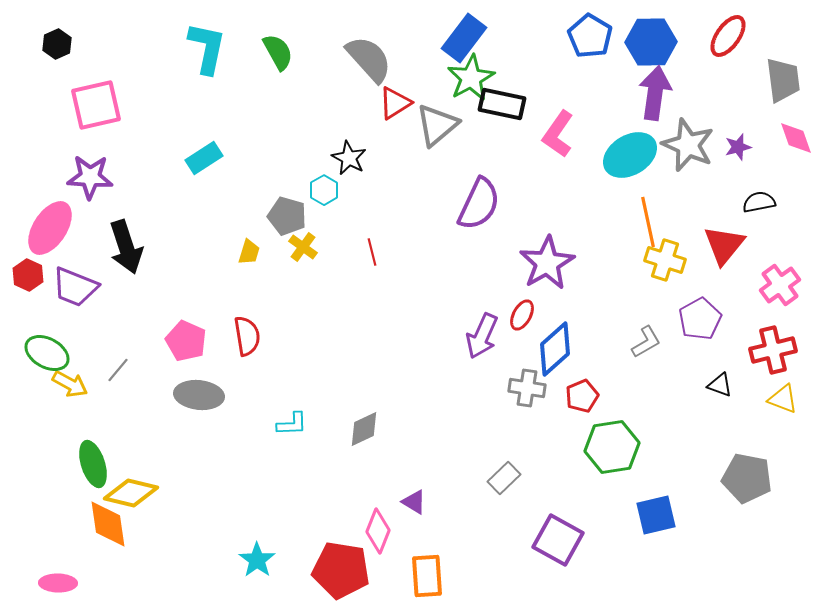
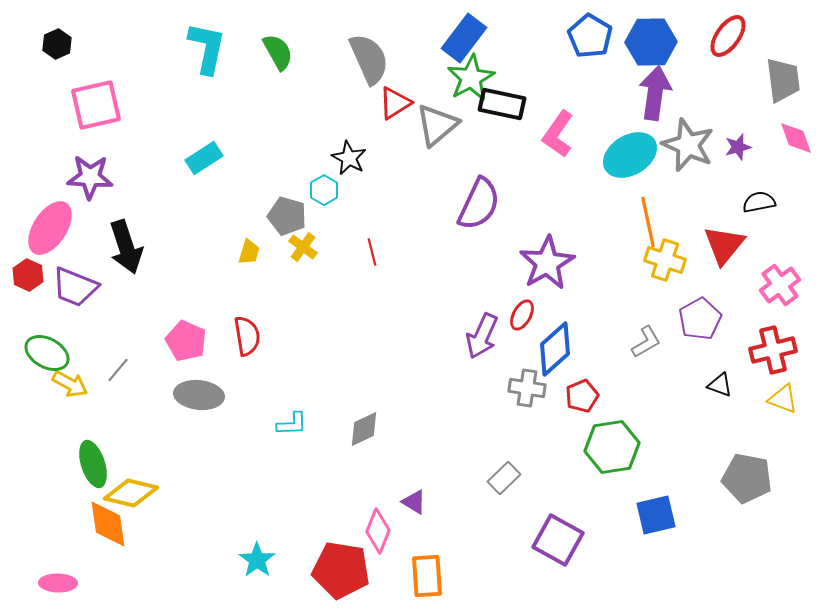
gray semicircle at (369, 59): rotated 18 degrees clockwise
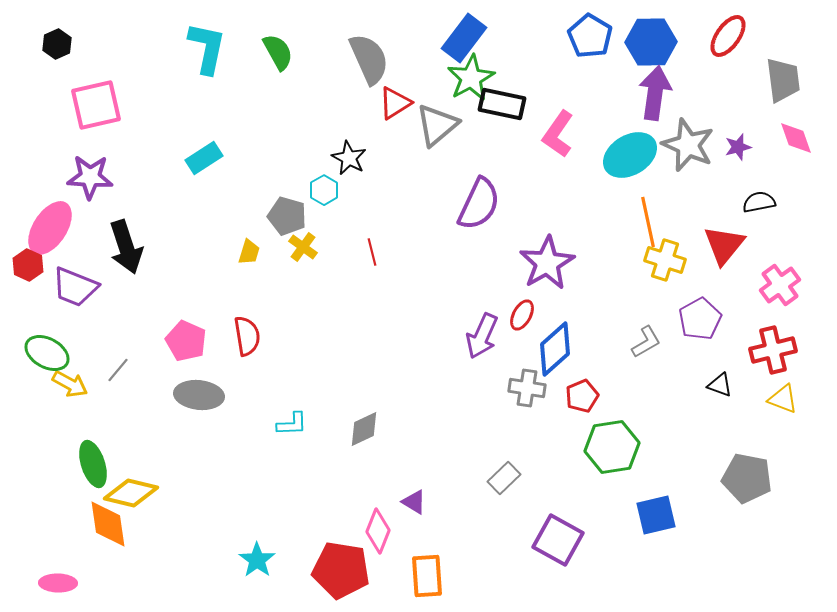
red hexagon at (28, 275): moved 10 px up
